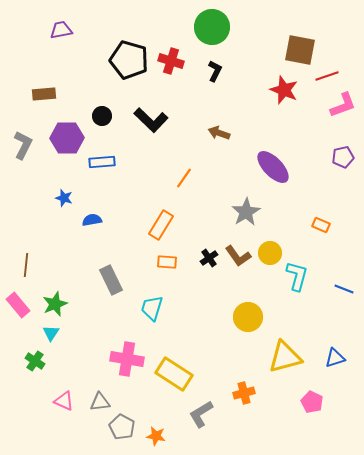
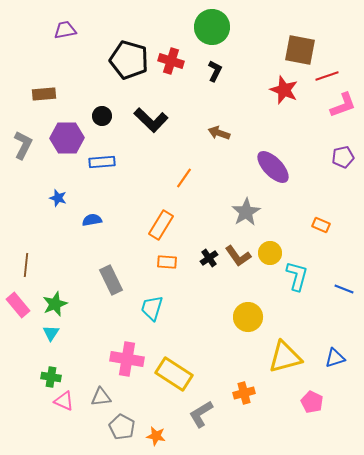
purple trapezoid at (61, 30): moved 4 px right
blue star at (64, 198): moved 6 px left
green cross at (35, 361): moved 16 px right, 16 px down; rotated 24 degrees counterclockwise
gray triangle at (100, 402): moved 1 px right, 5 px up
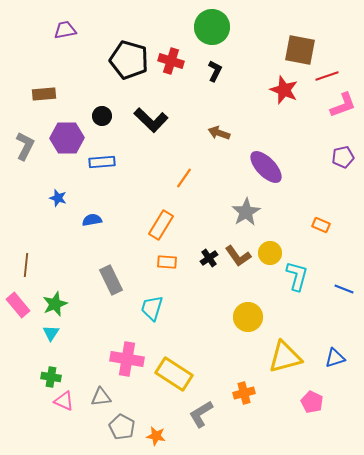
gray L-shape at (23, 145): moved 2 px right, 1 px down
purple ellipse at (273, 167): moved 7 px left
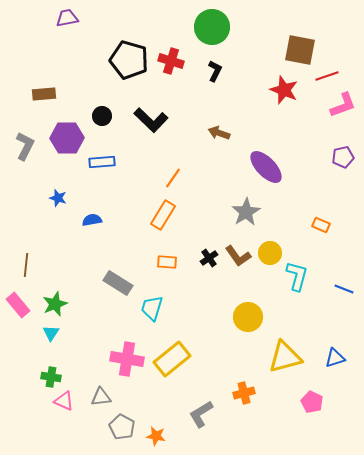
purple trapezoid at (65, 30): moved 2 px right, 12 px up
orange line at (184, 178): moved 11 px left
orange rectangle at (161, 225): moved 2 px right, 10 px up
gray rectangle at (111, 280): moved 7 px right, 3 px down; rotated 32 degrees counterclockwise
yellow rectangle at (174, 374): moved 2 px left, 15 px up; rotated 72 degrees counterclockwise
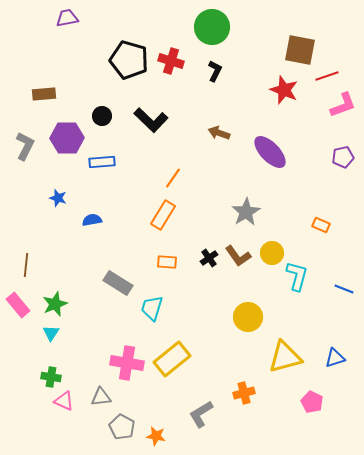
purple ellipse at (266, 167): moved 4 px right, 15 px up
yellow circle at (270, 253): moved 2 px right
pink cross at (127, 359): moved 4 px down
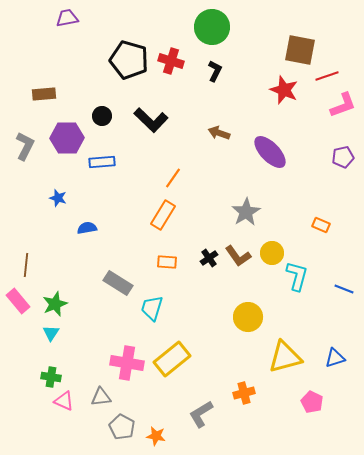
blue semicircle at (92, 220): moved 5 px left, 8 px down
pink rectangle at (18, 305): moved 4 px up
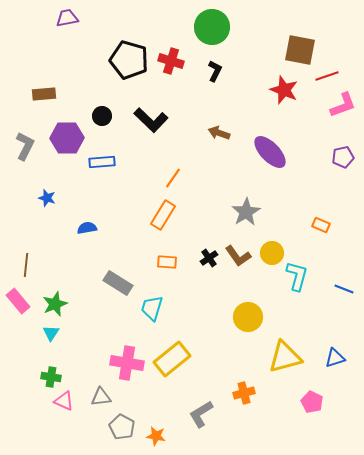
blue star at (58, 198): moved 11 px left
